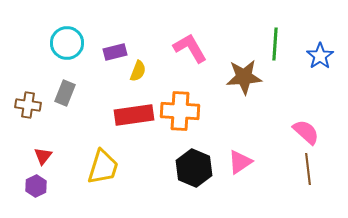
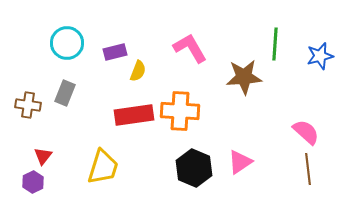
blue star: rotated 20 degrees clockwise
purple hexagon: moved 3 px left, 4 px up
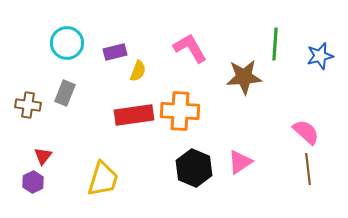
yellow trapezoid: moved 12 px down
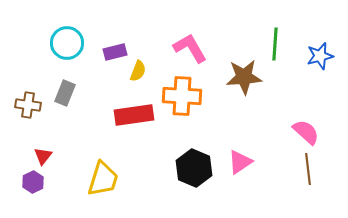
orange cross: moved 2 px right, 15 px up
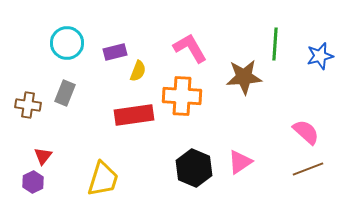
brown line: rotated 76 degrees clockwise
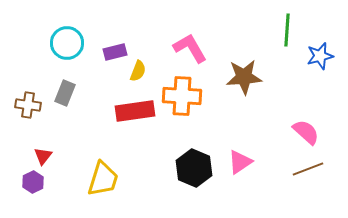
green line: moved 12 px right, 14 px up
red rectangle: moved 1 px right, 4 px up
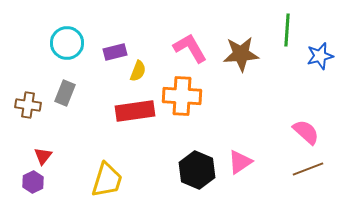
brown star: moved 3 px left, 23 px up
black hexagon: moved 3 px right, 2 px down
yellow trapezoid: moved 4 px right, 1 px down
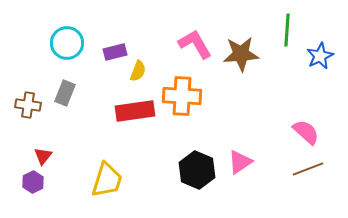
pink L-shape: moved 5 px right, 4 px up
blue star: rotated 12 degrees counterclockwise
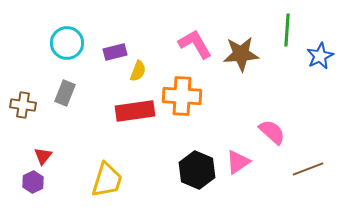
brown cross: moved 5 px left
pink semicircle: moved 34 px left
pink triangle: moved 2 px left
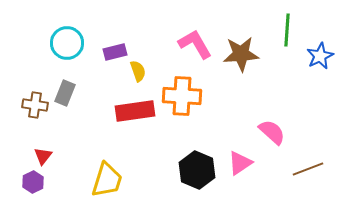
yellow semicircle: rotated 40 degrees counterclockwise
brown cross: moved 12 px right
pink triangle: moved 2 px right, 1 px down
